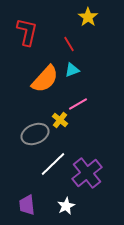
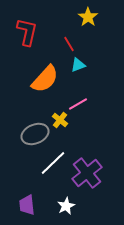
cyan triangle: moved 6 px right, 5 px up
white line: moved 1 px up
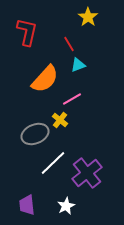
pink line: moved 6 px left, 5 px up
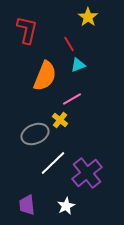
red L-shape: moved 2 px up
orange semicircle: moved 3 px up; rotated 20 degrees counterclockwise
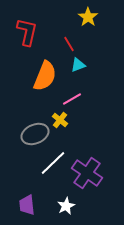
red L-shape: moved 2 px down
purple cross: rotated 16 degrees counterclockwise
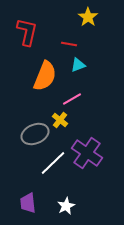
red line: rotated 49 degrees counterclockwise
purple cross: moved 20 px up
purple trapezoid: moved 1 px right, 2 px up
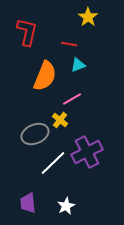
purple cross: moved 1 px up; rotated 28 degrees clockwise
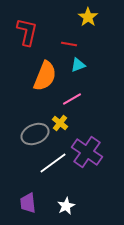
yellow cross: moved 3 px down
purple cross: rotated 28 degrees counterclockwise
white line: rotated 8 degrees clockwise
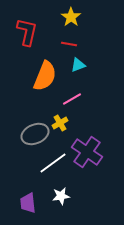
yellow star: moved 17 px left
yellow cross: rotated 21 degrees clockwise
white star: moved 5 px left, 10 px up; rotated 18 degrees clockwise
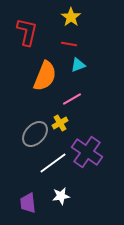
gray ellipse: rotated 24 degrees counterclockwise
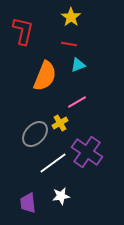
red L-shape: moved 4 px left, 1 px up
pink line: moved 5 px right, 3 px down
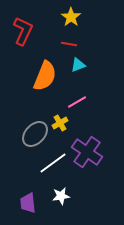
red L-shape: rotated 12 degrees clockwise
